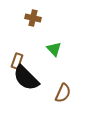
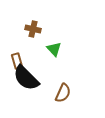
brown cross: moved 11 px down
brown rectangle: rotated 35 degrees counterclockwise
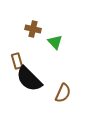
green triangle: moved 1 px right, 7 px up
black semicircle: moved 3 px right, 1 px down
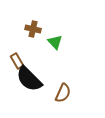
brown rectangle: rotated 14 degrees counterclockwise
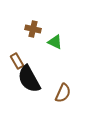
green triangle: rotated 21 degrees counterclockwise
black semicircle: rotated 16 degrees clockwise
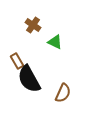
brown cross: moved 4 px up; rotated 21 degrees clockwise
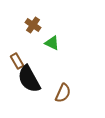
green triangle: moved 3 px left, 1 px down
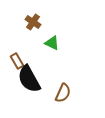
brown cross: moved 3 px up
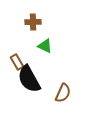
brown cross: rotated 35 degrees counterclockwise
green triangle: moved 7 px left, 3 px down
brown rectangle: moved 1 px down
